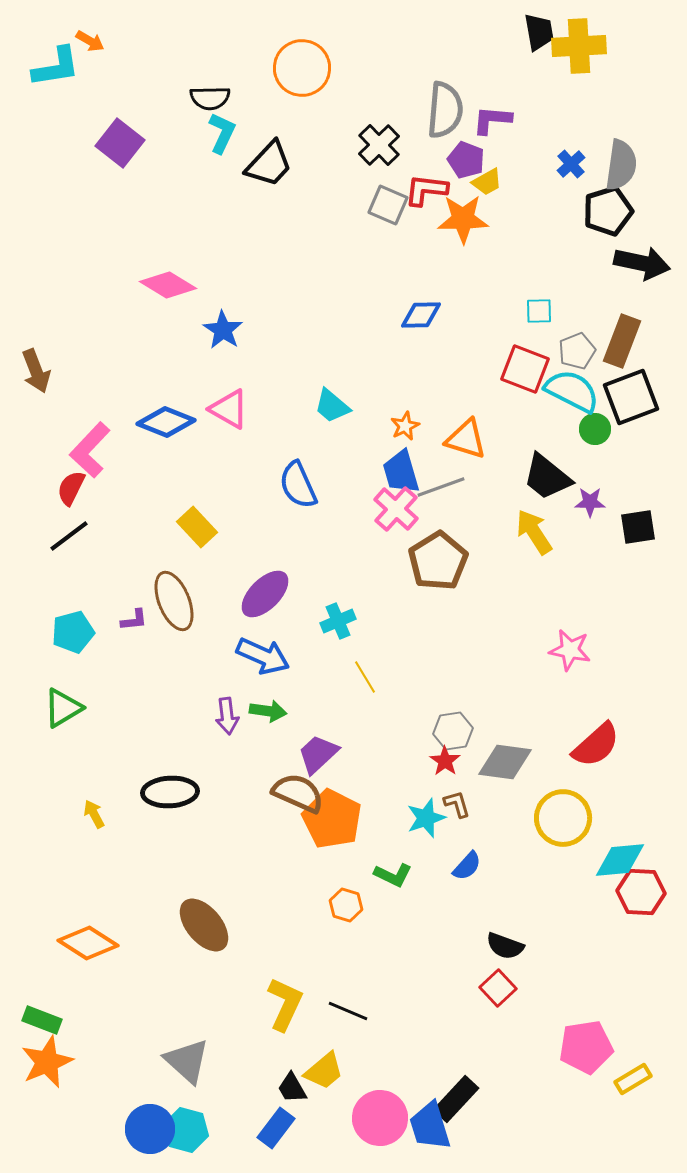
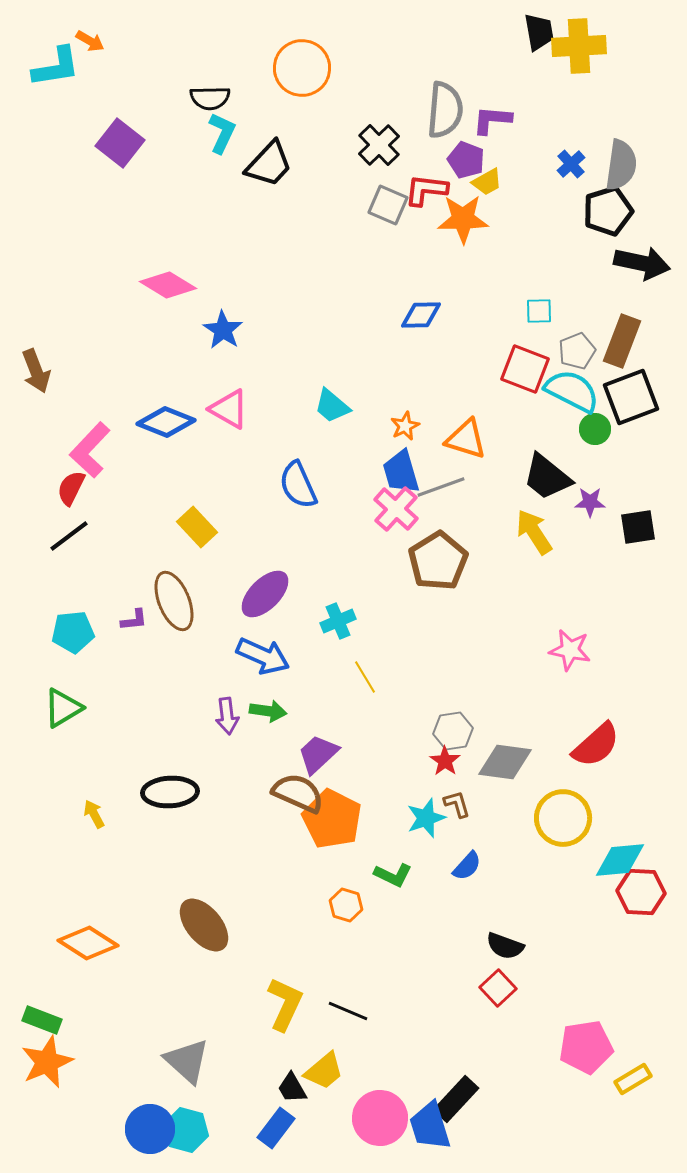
cyan pentagon at (73, 632): rotated 9 degrees clockwise
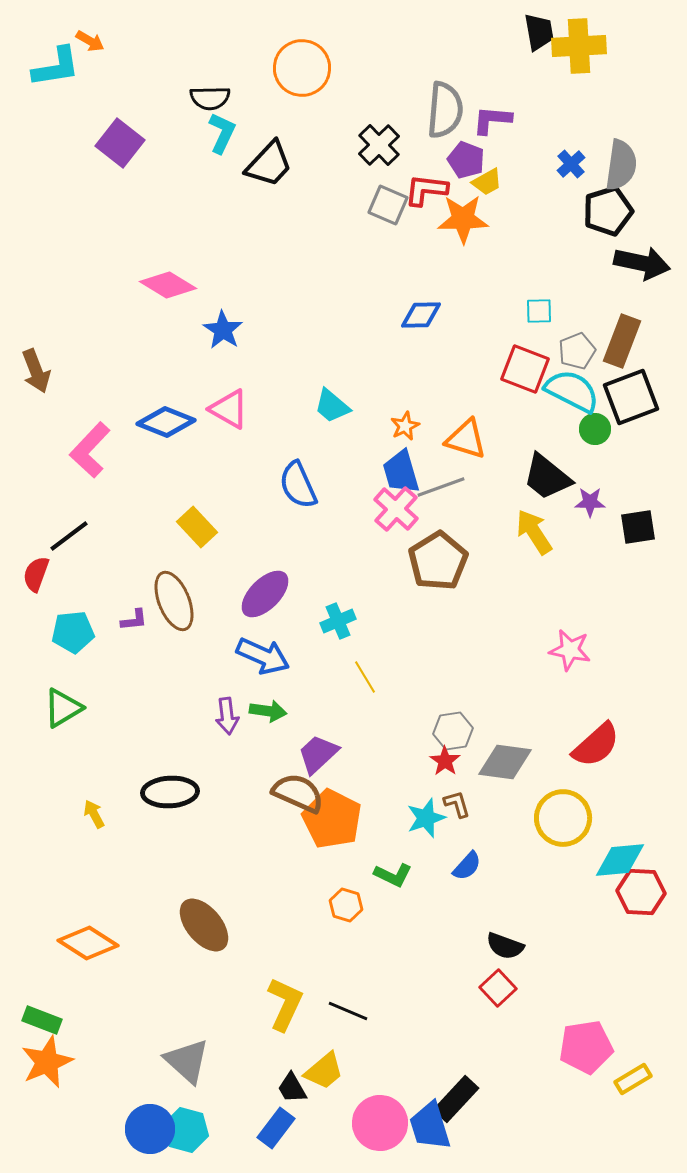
red semicircle at (71, 488): moved 35 px left, 86 px down; rotated 6 degrees counterclockwise
pink circle at (380, 1118): moved 5 px down
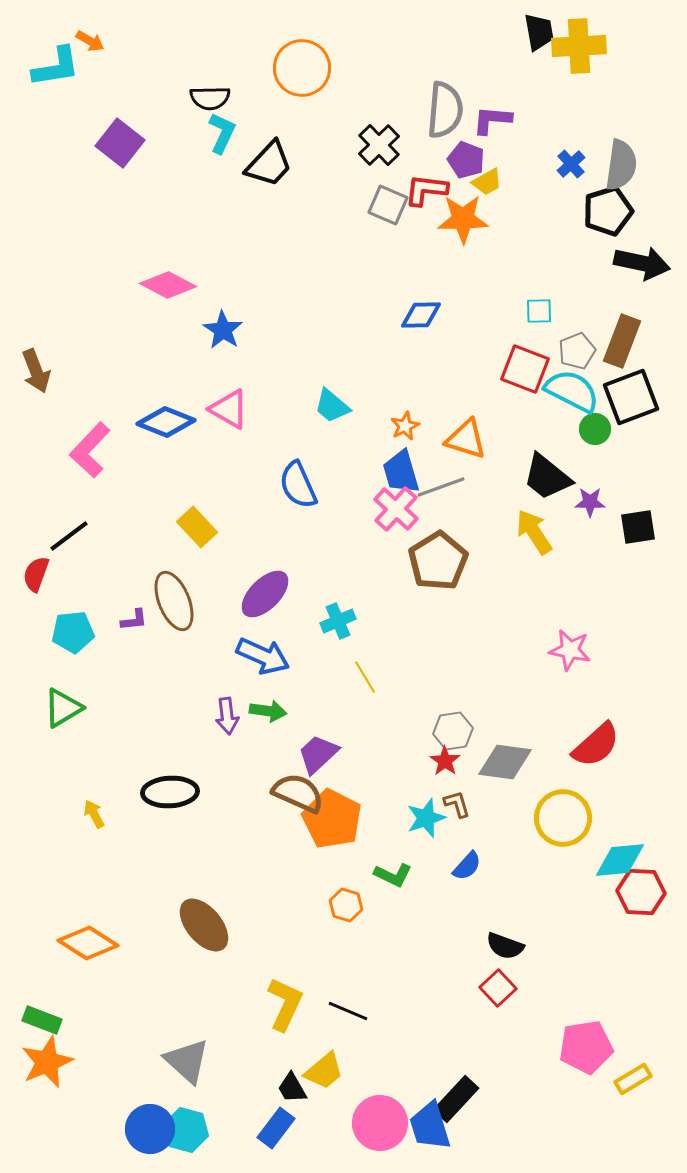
pink diamond at (168, 285): rotated 4 degrees counterclockwise
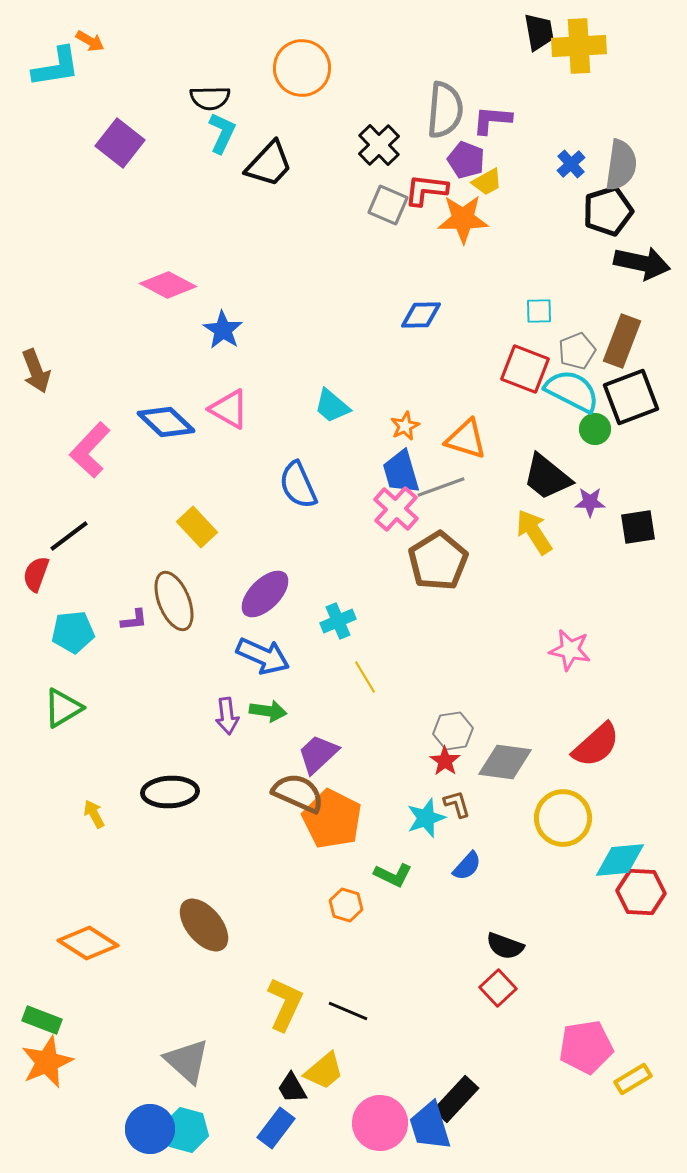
blue diamond at (166, 422): rotated 22 degrees clockwise
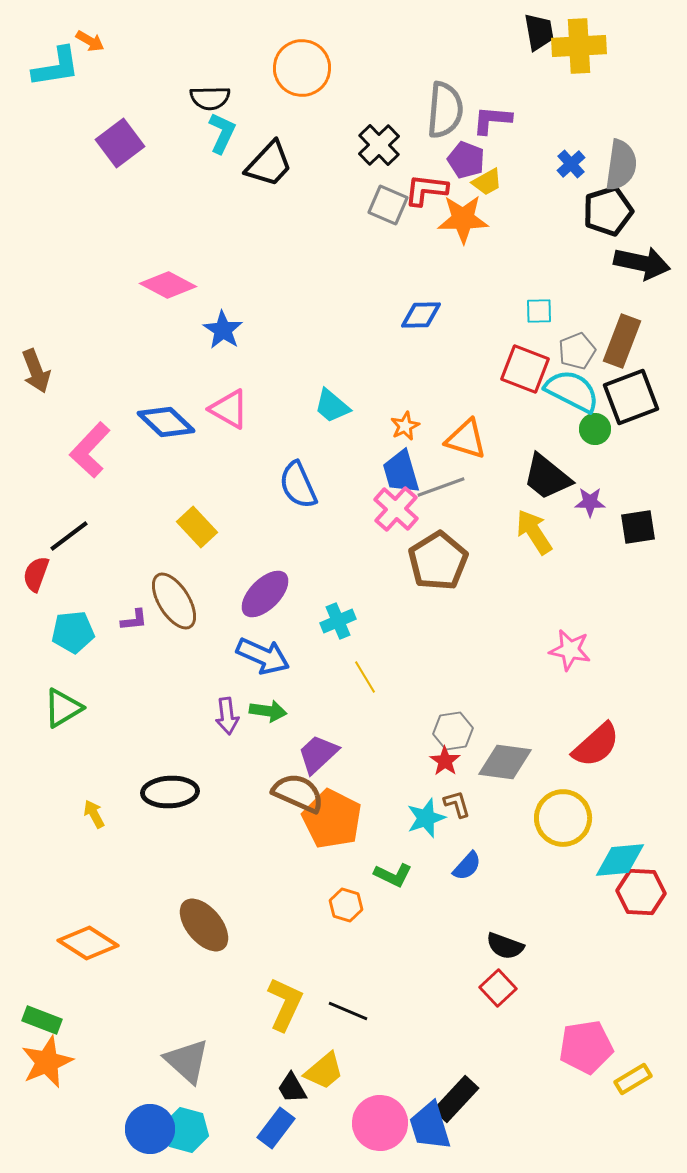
purple square at (120, 143): rotated 15 degrees clockwise
brown ellipse at (174, 601): rotated 10 degrees counterclockwise
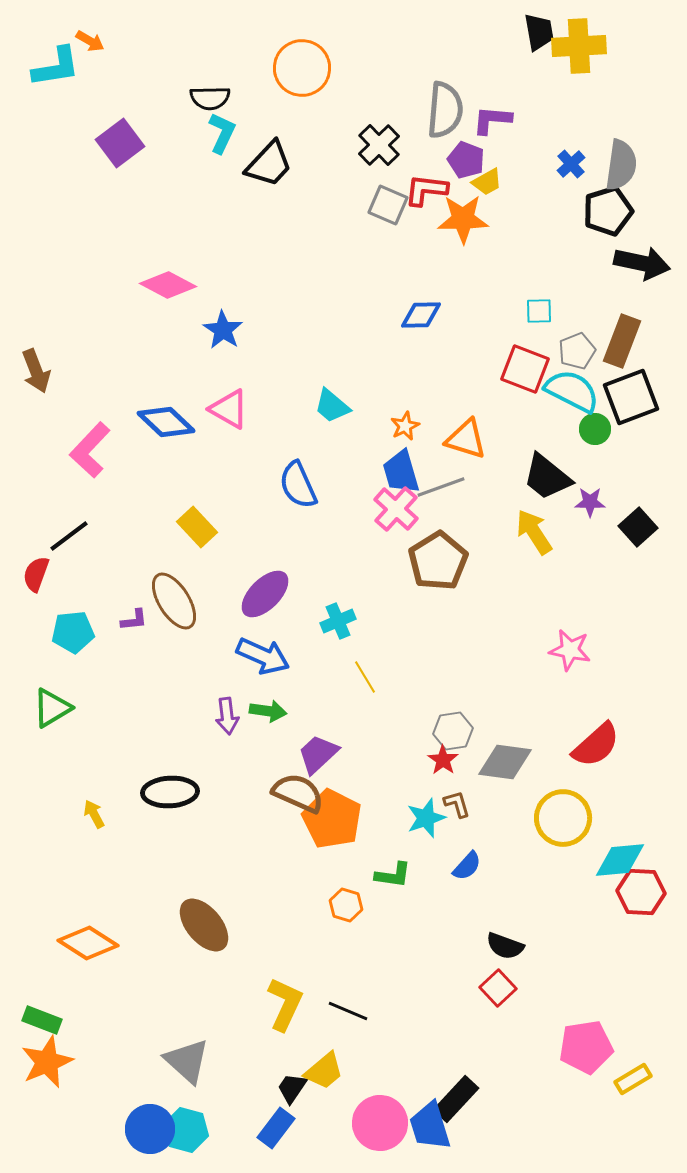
black square at (638, 527): rotated 33 degrees counterclockwise
green triangle at (63, 708): moved 11 px left
red star at (445, 761): moved 2 px left, 1 px up
green L-shape at (393, 875): rotated 18 degrees counterclockwise
black trapezoid at (292, 1088): rotated 64 degrees clockwise
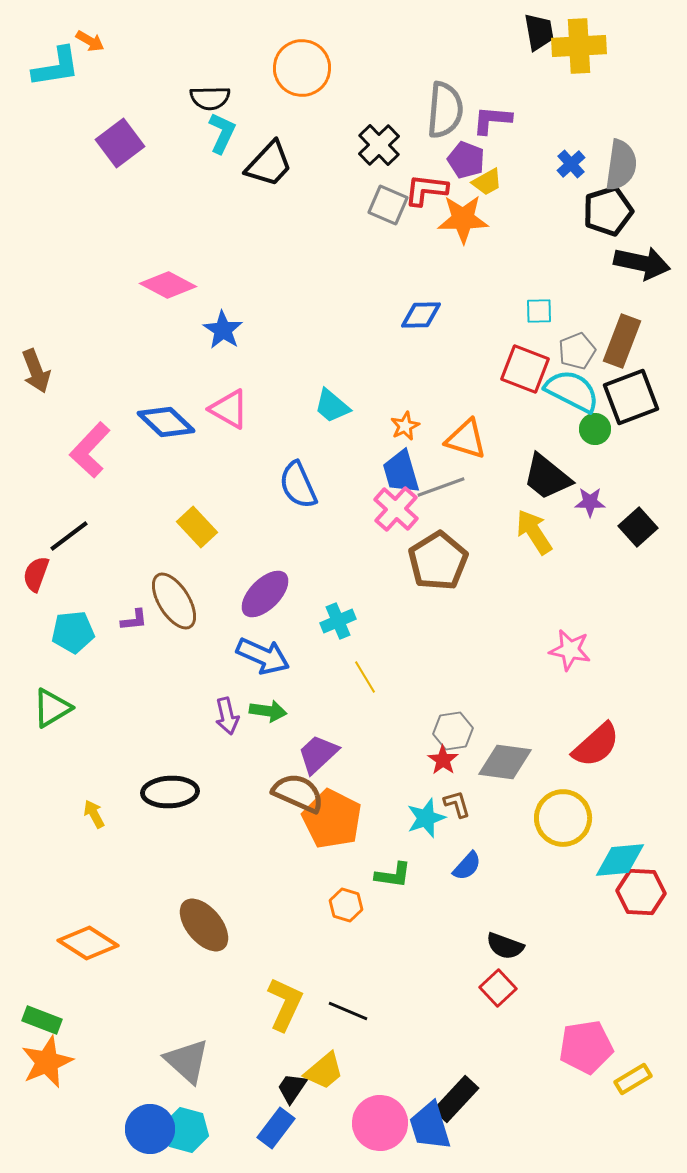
purple arrow at (227, 716): rotated 6 degrees counterclockwise
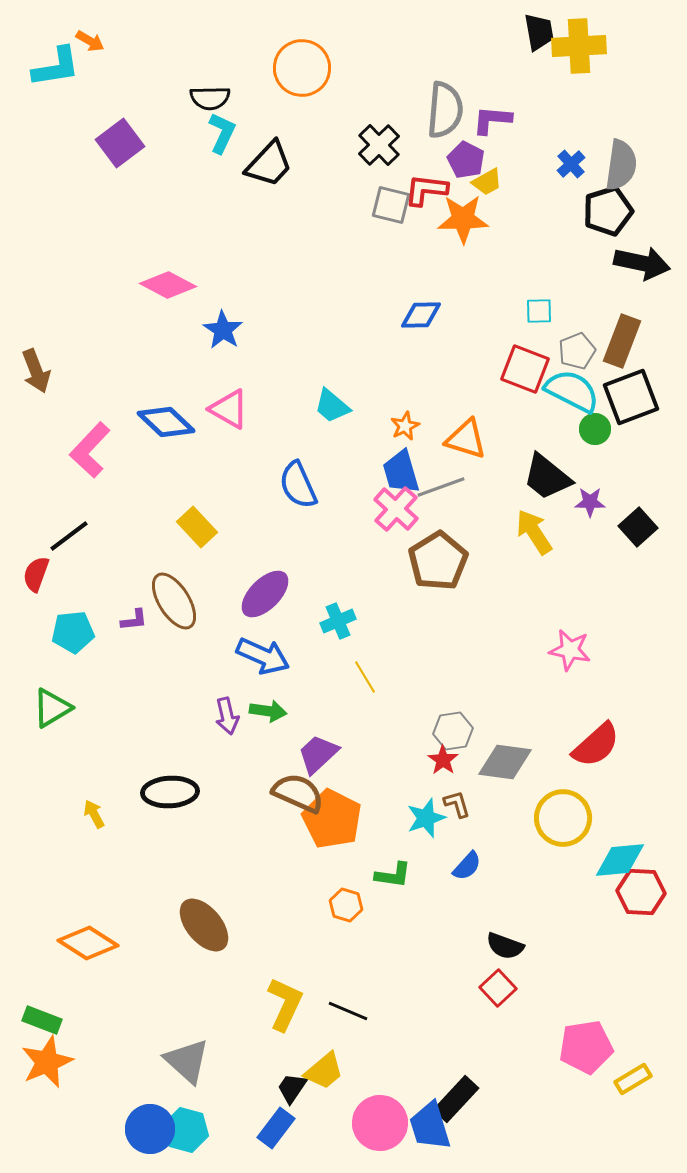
purple pentagon at (466, 160): rotated 6 degrees clockwise
gray square at (388, 205): moved 3 px right; rotated 9 degrees counterclockwise
